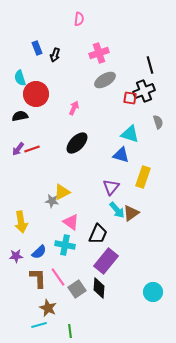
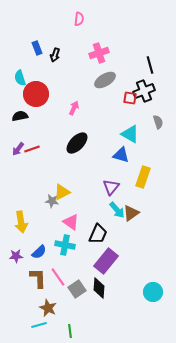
cyan triangle: rotated 12 degrees clockwise
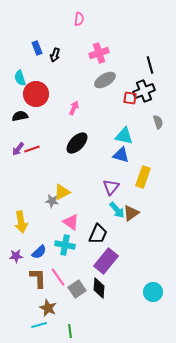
cyan triangle: moved 6 px left, 2 px down; rotated 18 degrees counterclockwise
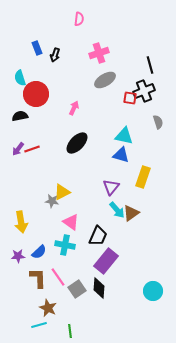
black trapezoid: moved 2 px down
purple star: moved 2 px right
cyan circle: moved 1 px up
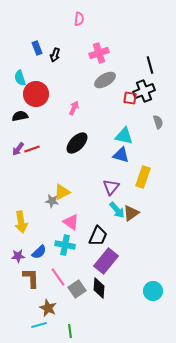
brown L-shape: moved 7 px left
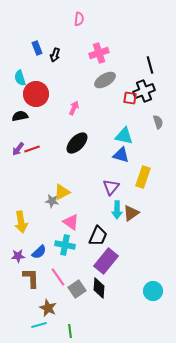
cyan arrow: rotated 42 degrees clockwise
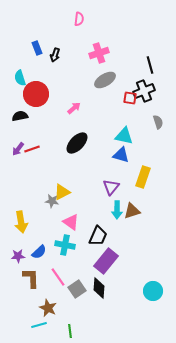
pink arrow: rotated 24 degrees clockwise
brown triangle: moved 1 px right, 2 px up; rotated 18 degrees clockwise
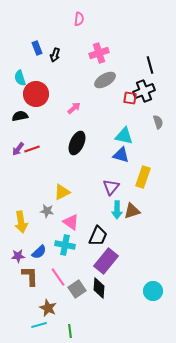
black ellipse: rotated 20 degrees counterclockwise
gray star: moved 5 px left, 10 px down
brown L-shape: moved 1 px left, 2 px up
